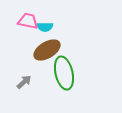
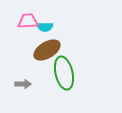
pink trapezoid: rotated 15 degrees counterclockwise
gray arrow: moved 1 px left, 2 px down; rotated 42 degrees clockwise
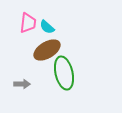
pink trapezoid: moved 2 px down; rotated 100 degrees clockwise
cyan semicircle: moved 2 px right; rotated 42 degrees clockwise
gray arrow: moved 1 px left
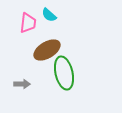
cyan semicircle: moved 2 px right, 12 px up
